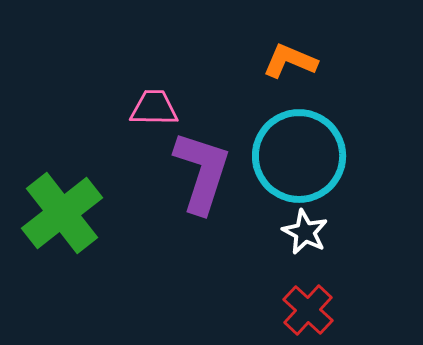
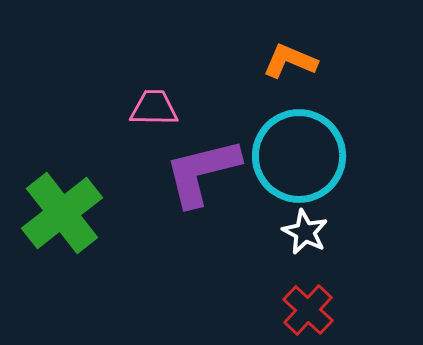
purple L-shape: rotated 122 degrees counterclockwise
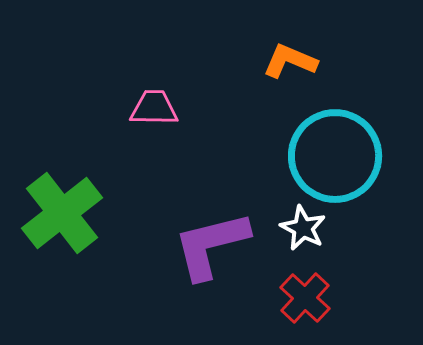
cyan circle: moved 36 px right
purple L-shape: moved 9 px right, 73 px down
white star: moved 2 px left, 4 px up
red cross: moved 3 px left, 12 px up
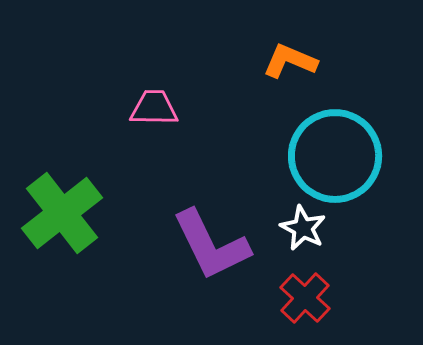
purple L-shape: rotated 102 degrees counterclockwise
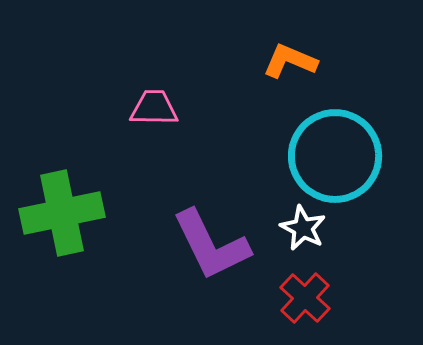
green cross: rotated 26 degrees clockwise
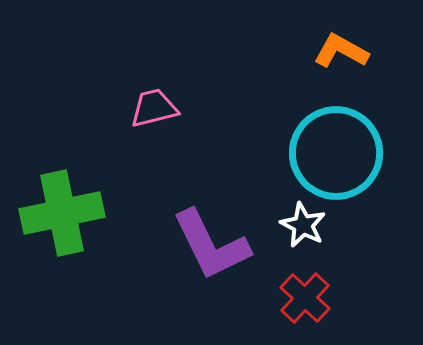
orange L-shape: moved 51 px right, 10 px up; rotated 6 degrees clockwise
pink trapezoid: rotated 15 degrees counterclockwise
cyan circle: moved 1 px right, 3 px up
white star: moved 3 px up
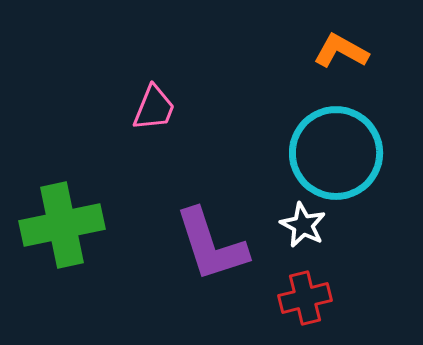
pink trapezoid: rotated 126 degrees clockwise
green cross: moved 12 px down
purple L-shape: rotated 8 degrees clockwise
red cross: rotated 33 degrees clockwise
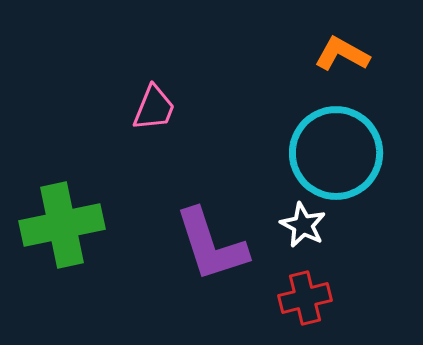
orange L-shape: moved 1 px right, 3 px down
